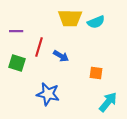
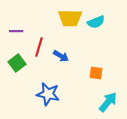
green square: rotated 36 degrees clockwise
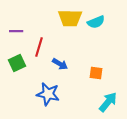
blue arrow: moved 1 px left, 8 px down
green square: rotated 12 degrees clockwise
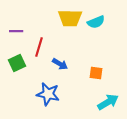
cyan arrow: rotated 20 degrees clockwise
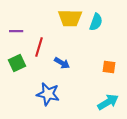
cyan semicircle: rotated 48 degrees counterclockwise
blue arrow: moved 2 px right, 1 px up
orange square: moved 13 px right, 6 px up
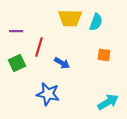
orange square: moved 5 px left, 12 px up
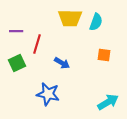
red line: moved 2 px left, 3 px up
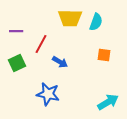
red line: moved 4 px right; rotated 12 degrees clockwise
blue arrow: moved 2 px left, 1 px up
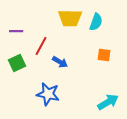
red line: moved 2 px down
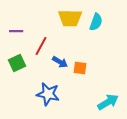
orange square: moved 24 px left, 13 px down
